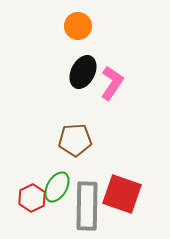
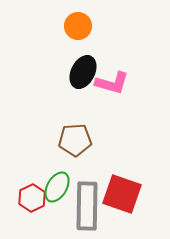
pink L-shape: rotated 72 degrees clockwise
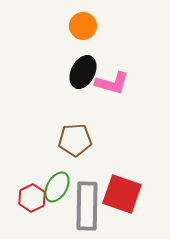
orange circle: moved 5 px right
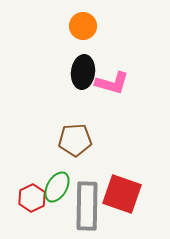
black ellipse: rotated 20 degrees counterclockwise
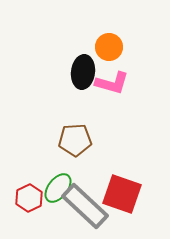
orange circle: moved 26 px right, 21 px down
green ellipse: moved 1 px right, 1 px down; rotated 8 degrees clockwise
red hexagon: moved 3 px left
gray rectangle: moved 2 px left; rotated 48 degrees counterclockwise
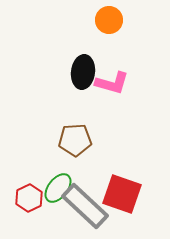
orange circle: moved 27 px up
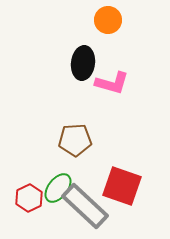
orange circle: moved 1 px left
black ellipse: moved 9 px up
red square: moved 8 px up
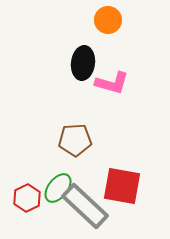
red square: rotated 9 degrees counterclockwise
red hexagon: moved 2 px left
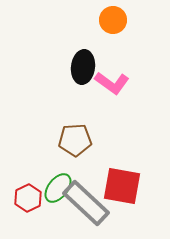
orange circle: moved 5 px right
black ellipse: moved 4 px down
pink L-shape: rotated 20 degrees clockwise
red hexagon: moved 1 px right
gray rectangle: moved 1 px right, 3 px up
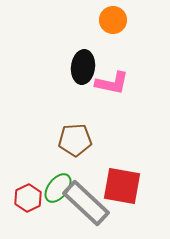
pink L-shape: rotated 24 degrees counterclockwise
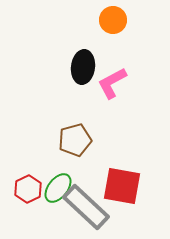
pink L-shape: rotated 140 degrees clockwise
brown pentagon: rotated 12 degrees counterclockwise
red hexagon: moved 9 px up
gray rectangle: moved 4 px down
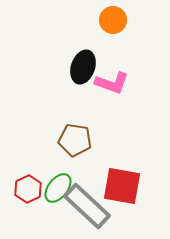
black ellipse: rotated 12 degrees clockwise
pink L-shape: rotated 132 degrees counterclockwise
brown pentagon: rotated 24 degrees clockwise
gray rectangle: moved 1 px right, 1 px up
